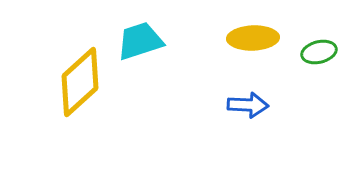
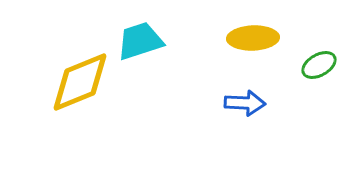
green ellipse: moved 13 px down; rotated 16 degrees counterclockwise
yellow diamond: rotated 20 degrees clockwise
blue arrow: moved 3 px left, 2 px up
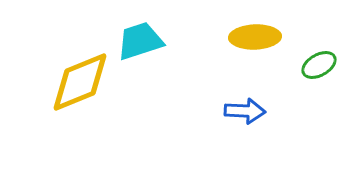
yellow ellipse: moved 2 px right, 1 px up
blue arrow: moved 8 px down
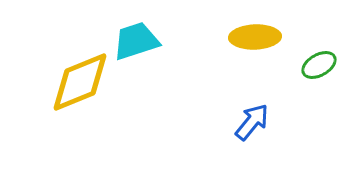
cyan trapezoid: moved 4 px left
blue arrow: moved 7 px right, 11 px down; rotated 54 degrees counterclockwise
